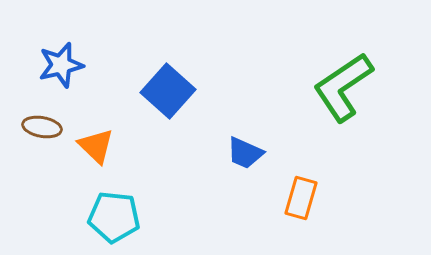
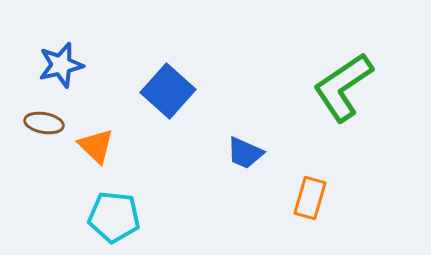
brown ellipse: moved 2 px right, 4 px up
orange rectangle: moved 9 px right
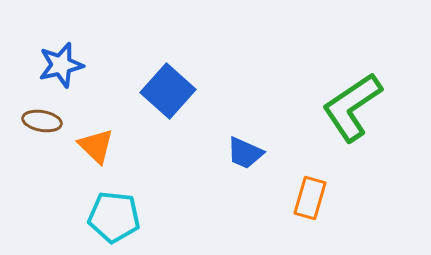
green L-shape: moved 9 px right, 20 px down
brown ellipse: moved 2 px left, 2 px up
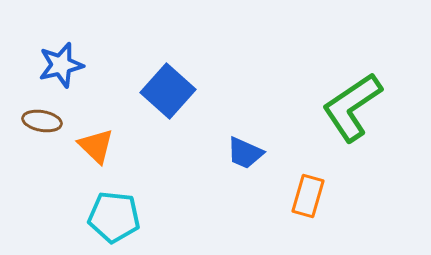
orange rectangle: moved 2 px left, 2 px up
